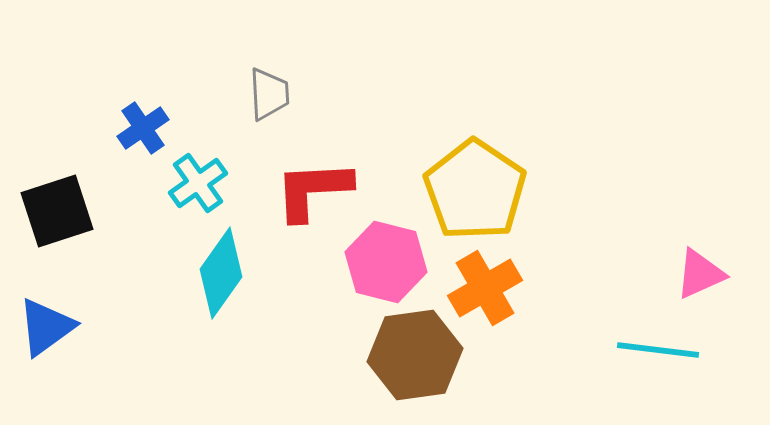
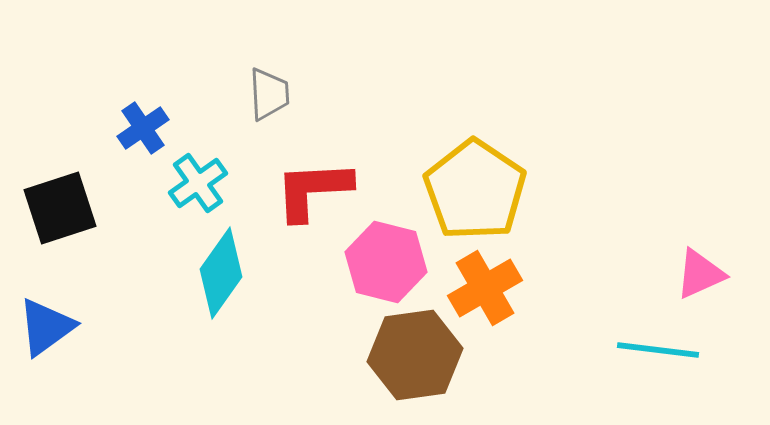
black square: moved 3 px right, 3 px up
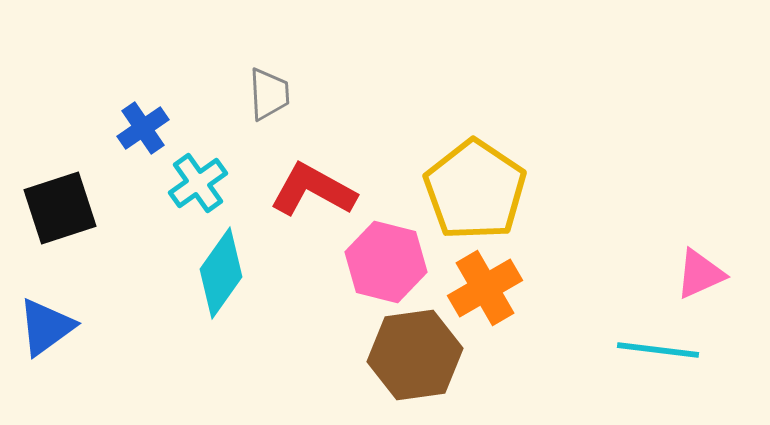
red L-shape: rotated 32 degrees clockwise
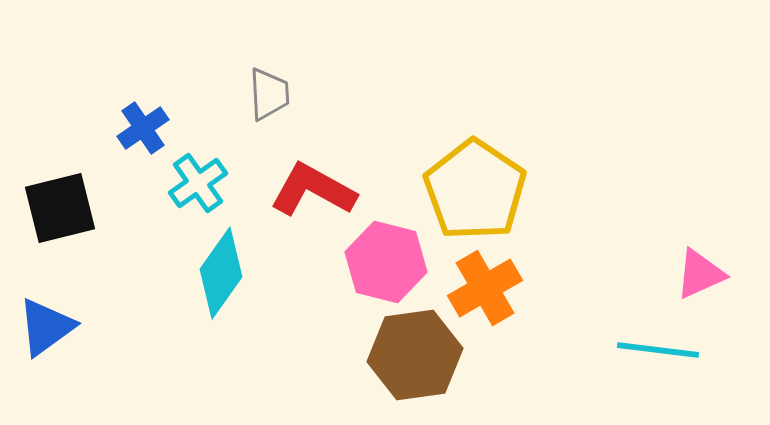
black square: rotated 4 degrees clockwise
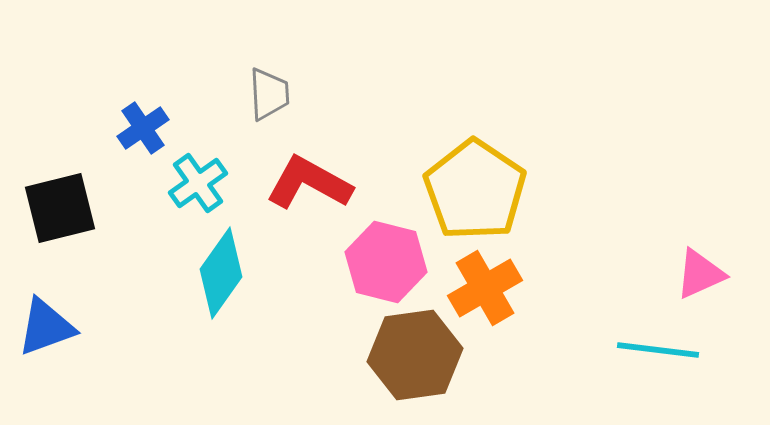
red L-shape: moved 4 px left, 7 px up
blue triangle: rotated 16 degrees clockwise
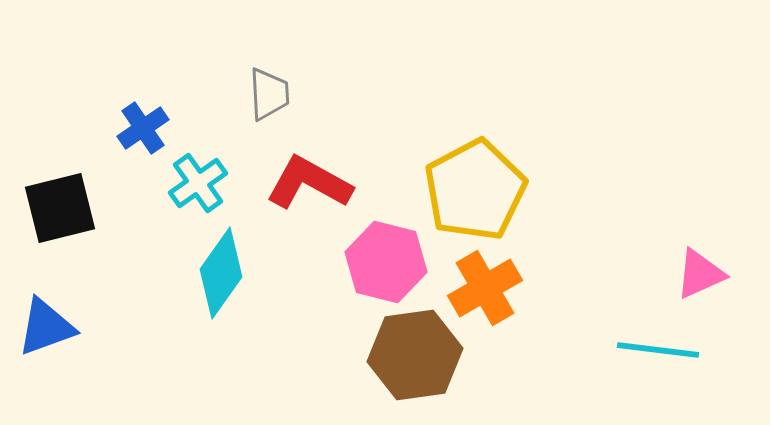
yellow pentagon: rotated 10 degrees clockwise
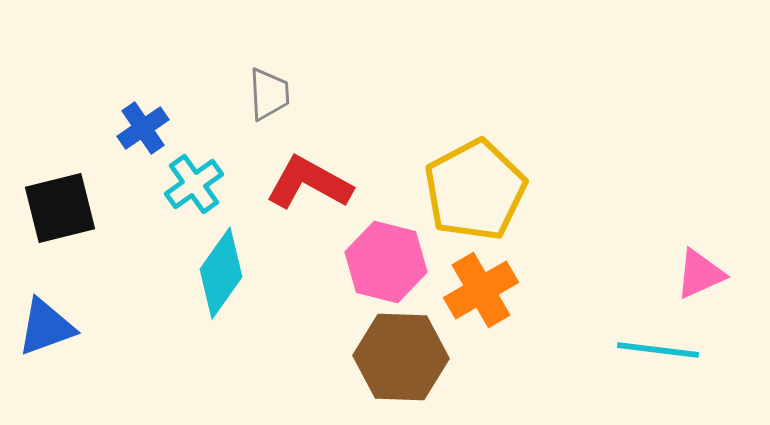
cyan cross: moved 4 px left, 1 px down
orange cross: moved 4 px left, 2 px down
brown hexagon: moved 14 px left, 2 px down; rotated 10 degrees clockwise
